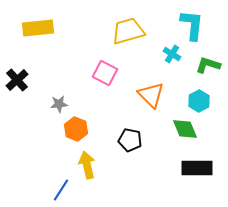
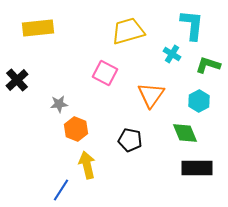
orange triangle: rotated 20 degrees clockwise
green diamond: moved 4 px down
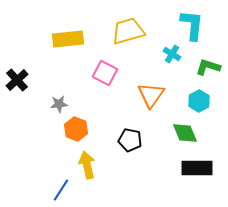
yellow rectangle: moved 30 px right, 11 px down
green L-shape: moved 2 px down
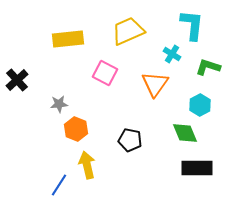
yellow trapezoid: rotated 8 degrees counterclockwise
orange triangle: moved 4 px right, 11 px up
cyan hexagon: moved 1 px right, 4 px down
blue line: moved 2 px left, 5 px up
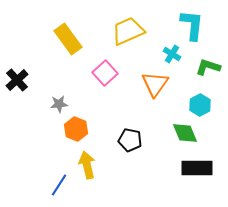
yellow rectangle: rotated 60 degrees clockwise
pink square: rotated 20 degrees clockwise
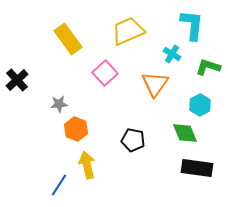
black pentagon: moved 3 px right
black rectangle: rotated 8 degrees clockwise
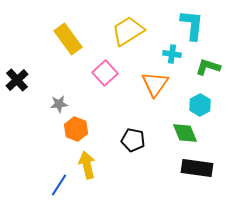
yellow trapezoid: rotated 8 degrees counterclockwise
cyan cross: rotated 24 degrees counterclockwise
